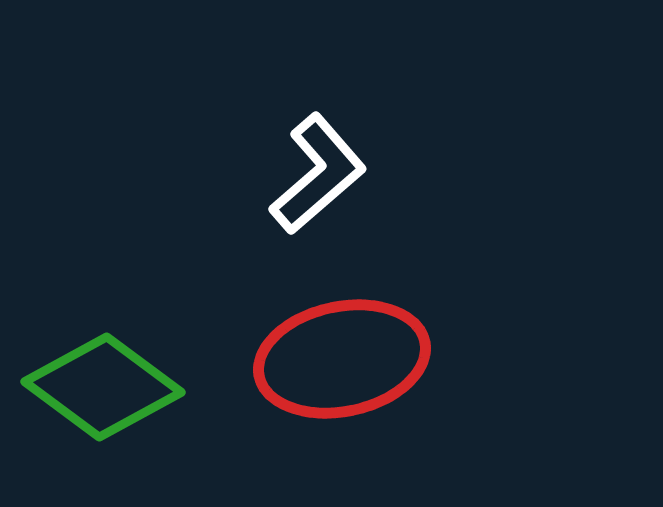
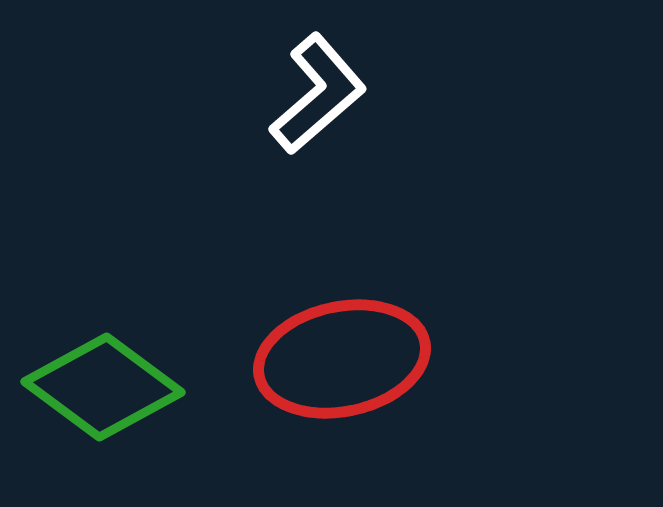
white L-shape: moved 80 px up
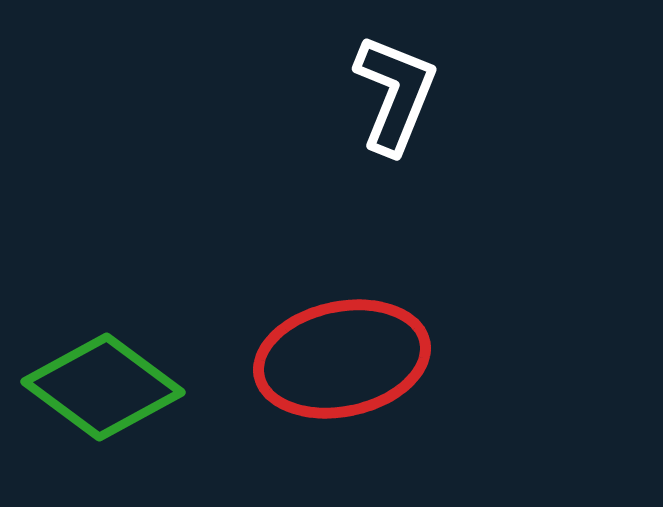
white L-shape: moved 77 px right; rotated 27 degrees counterclockwise
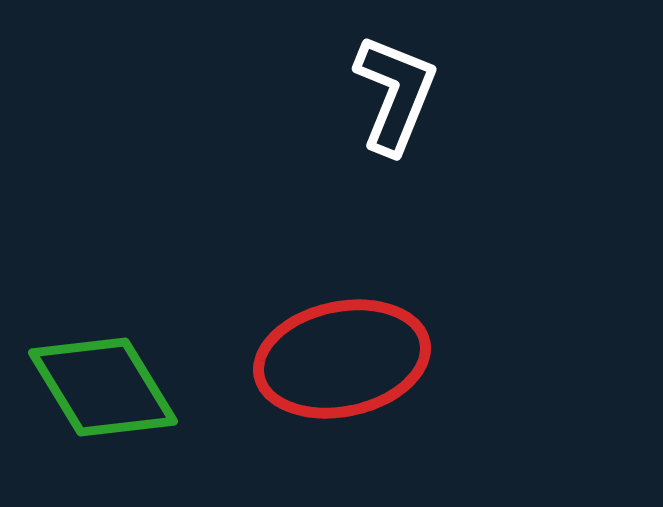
green diamond: rotated 22 degrees clockwise
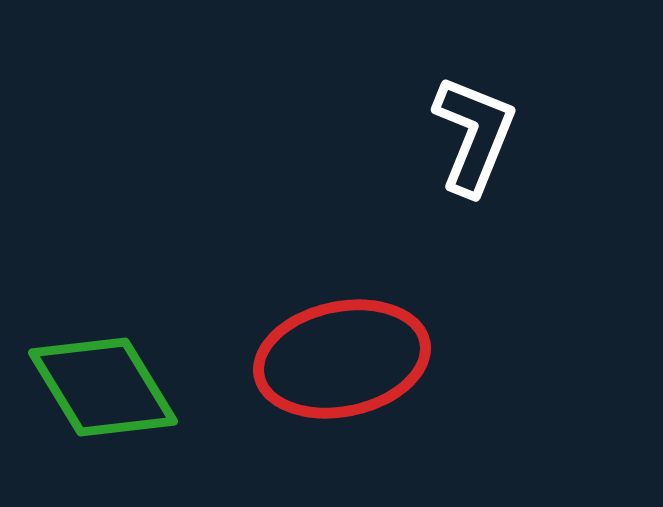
white L-shape: moved 79 px right, 41 px down
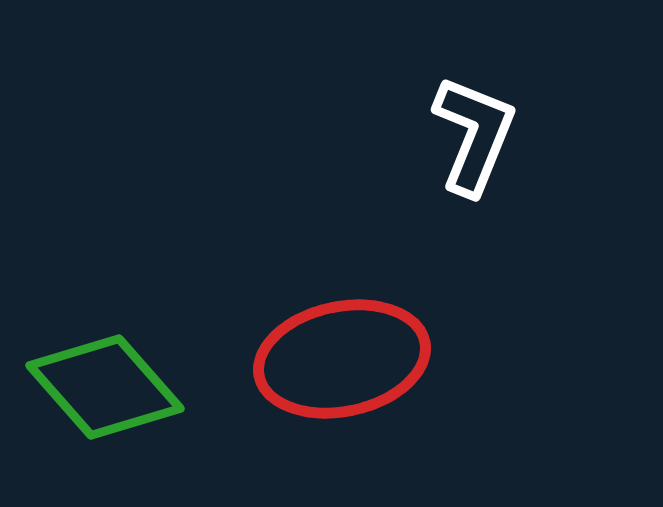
green diamond: moved 2 px right; rotated 10 degrees counterclockwise
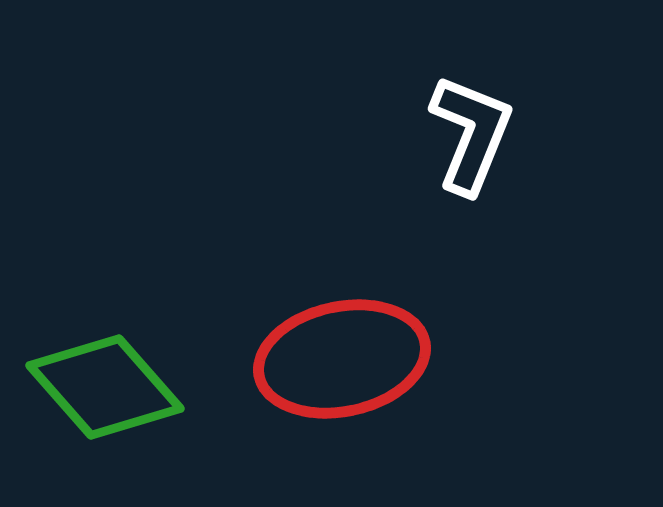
white L-shape: moved 3 px left, 1 px up
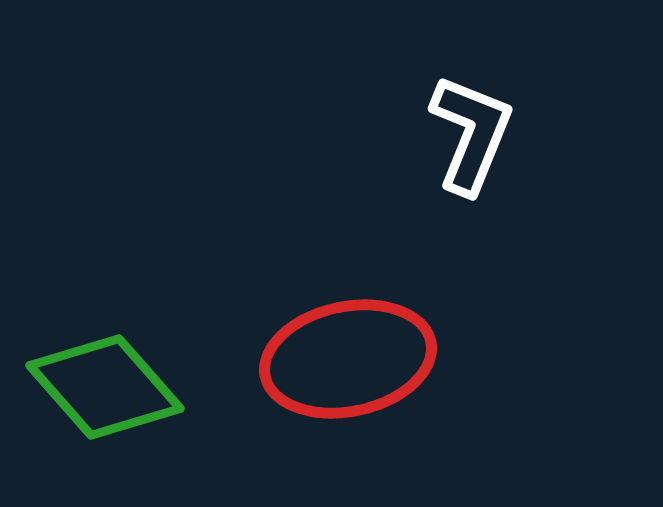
red ellipse: moved 6 px right
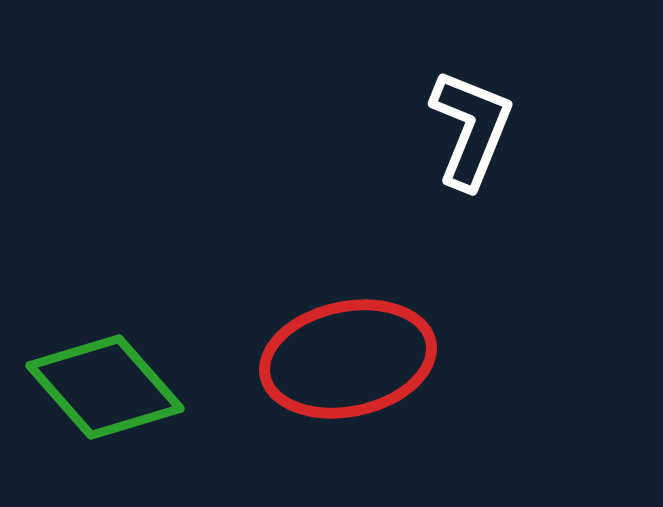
white L-shape: moved 5 px up
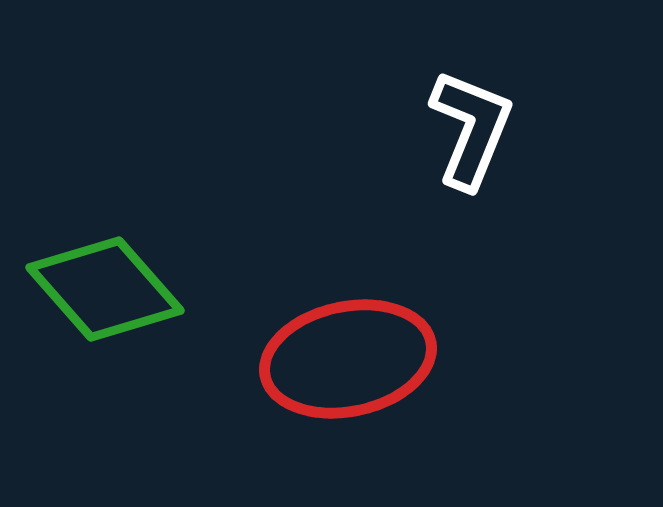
green diamond: moved 98 px up
